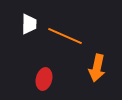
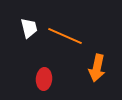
white trapezoid: moved 4 px down; rotated 15 degrees counterclockwise
red ellipse: rotated 10 degrees counterclockwise
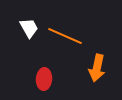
white trapezoid: rotated 15 degrees counterclockwise
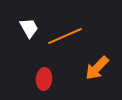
orange line: rotated 48 degrees counterclockwise
orange arrow: rotated 32 degrees clockwise
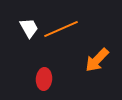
orange line: moved 4 px left, 7 px up
orange arrow: moved 8 px up
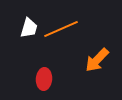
white trapezoid: rotated 45 degrees clockwise
